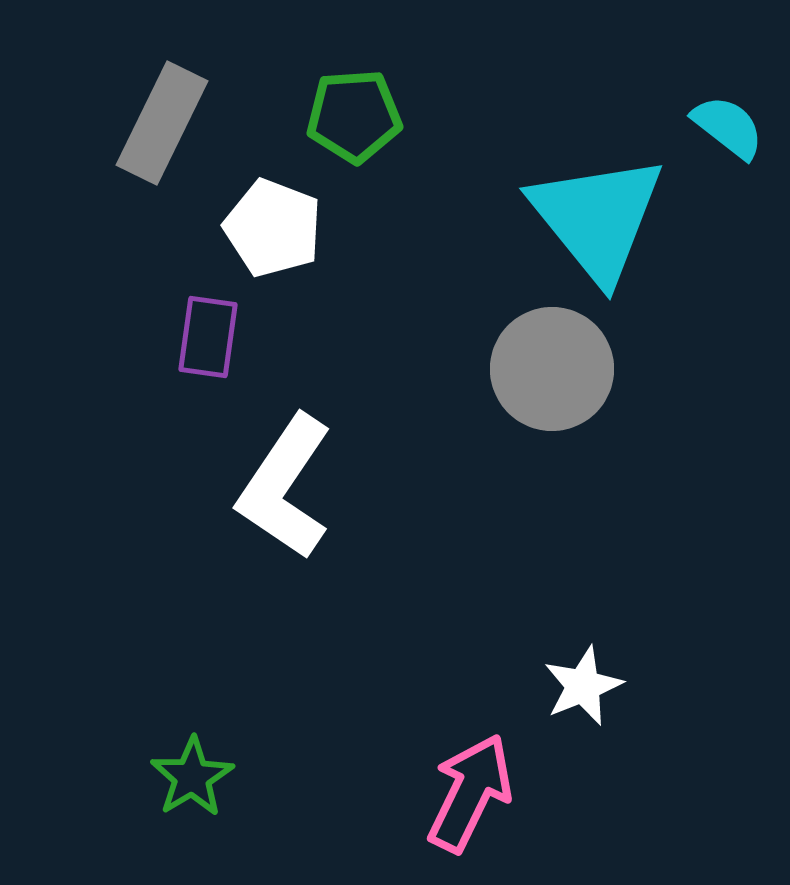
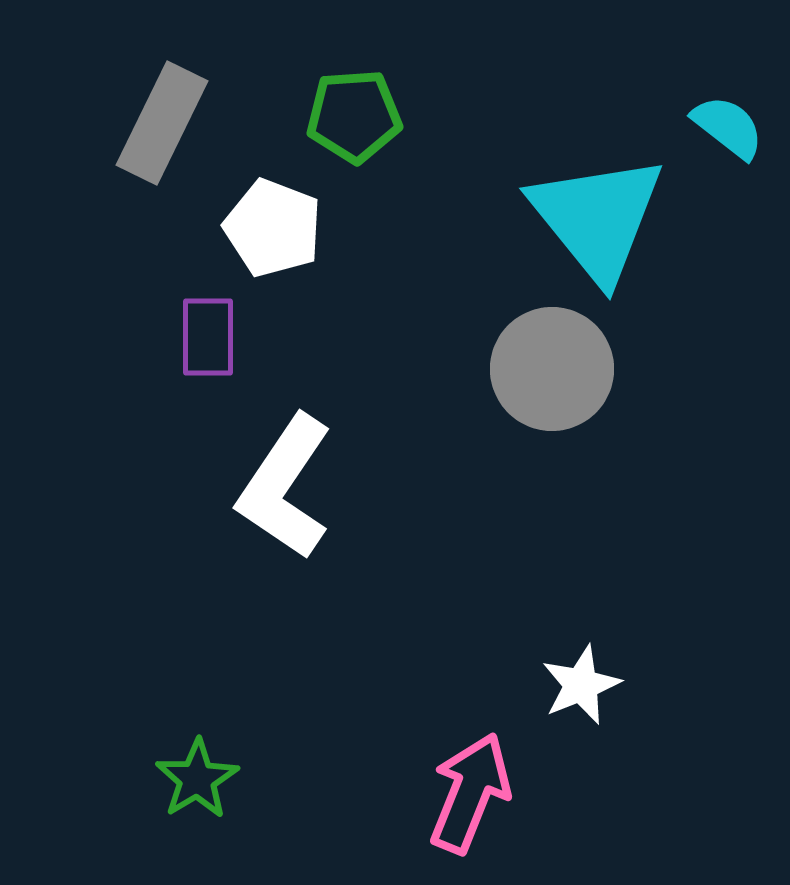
purple rectangle: rotated 8 degrees counterclockwise
white star: moved 2 px left, 1 px up
green star: moved 5 px right, 2 px down
pink arrow: rotated 4 degrees counterclockwise
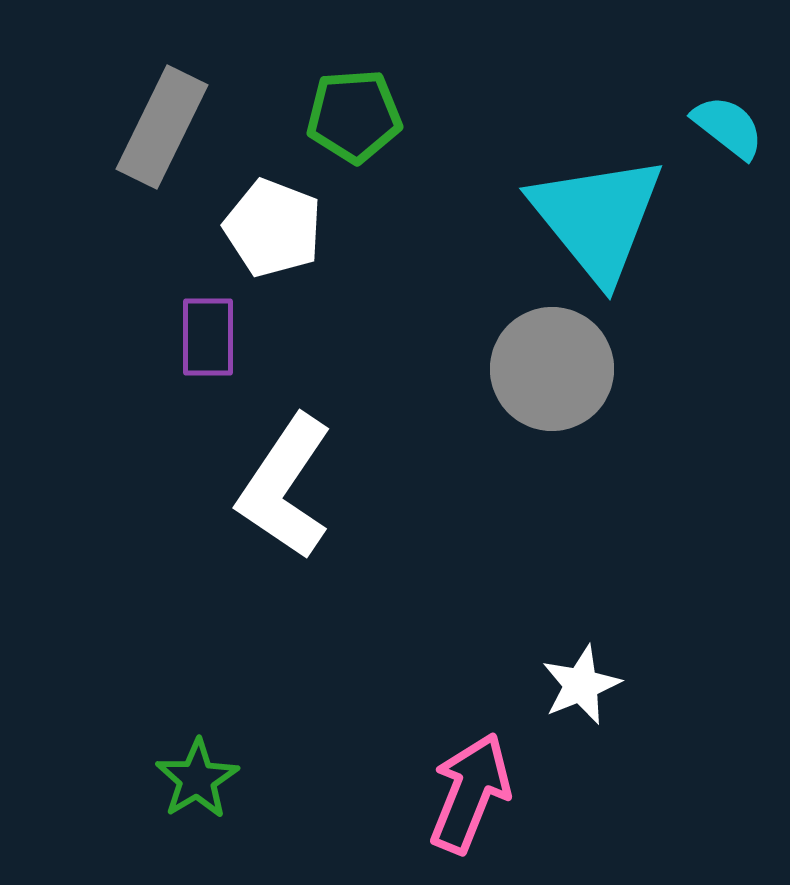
gray rectangle: moved 4 px down
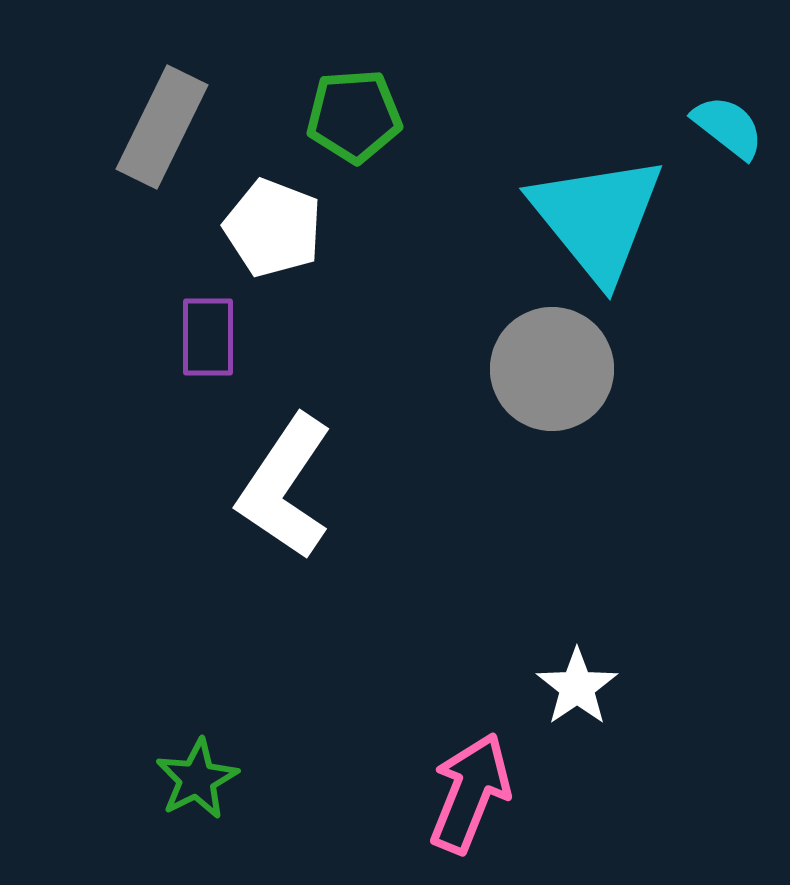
white star: moved 4 px left, 2 px down; rotated 12 degrees counterclockwise
green star: rotated 4 degrees clockwise
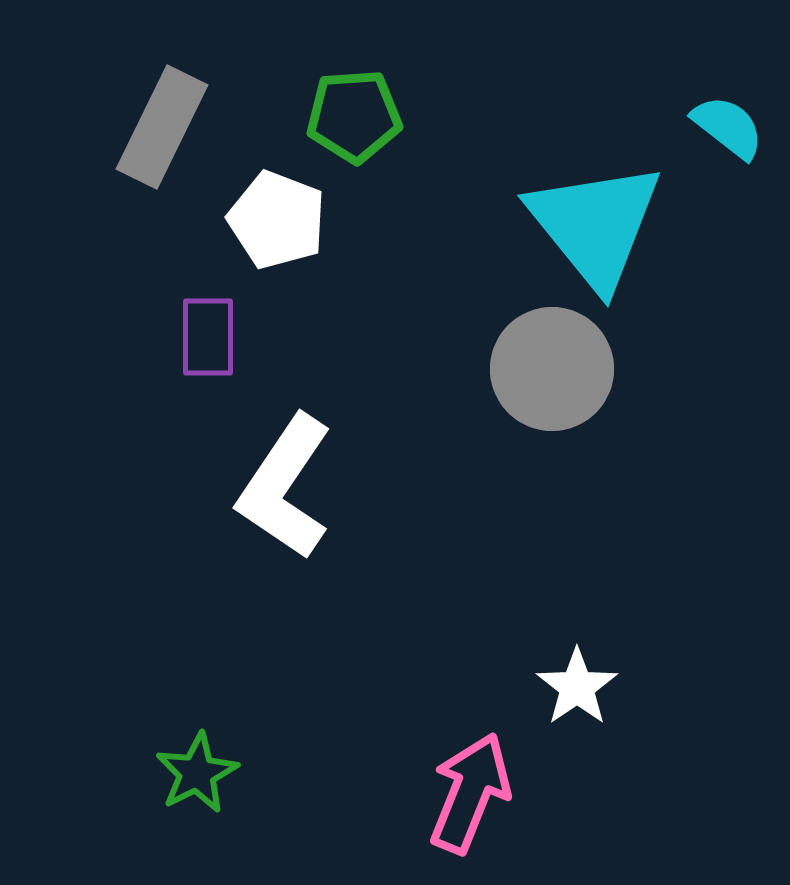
cyan triangle: moved 2 px left, 7 px down
white pentagon: moved 4 px right, 8 px up
green star: moved 6 px up
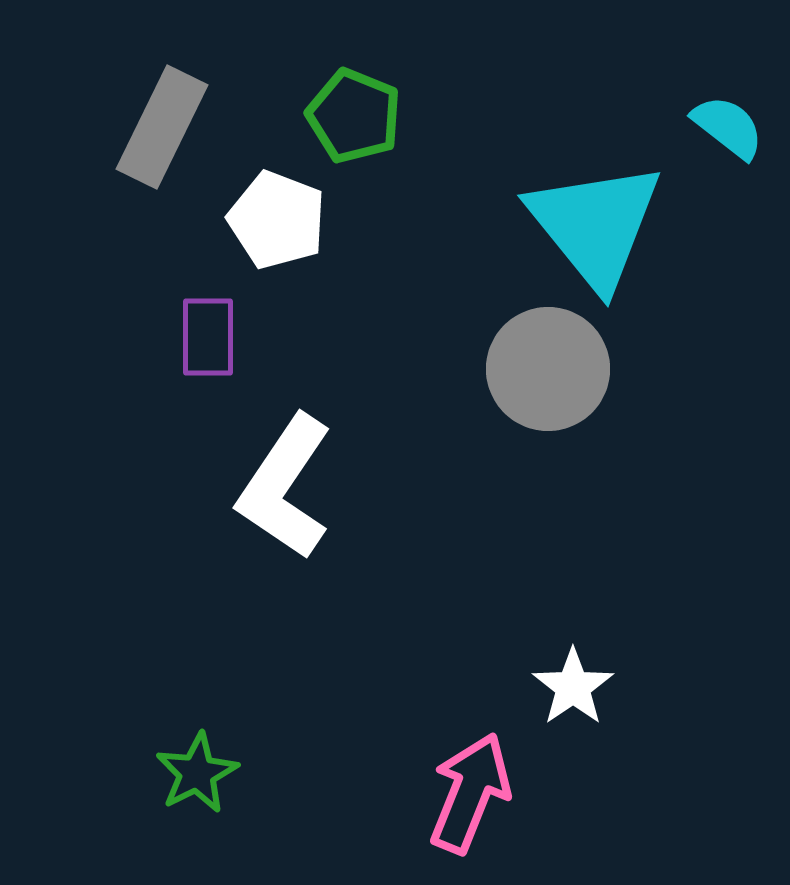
green pentagon: rotated 26 degrees clockwise
gray circle: moved 4 px left
white star: moved 4 px left
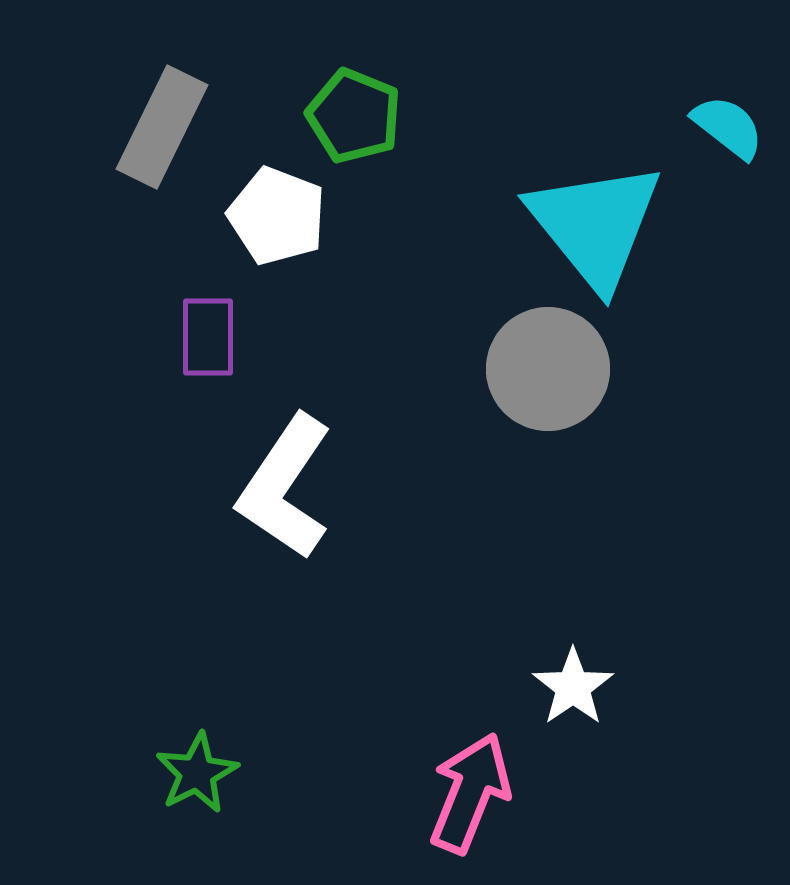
white pentagon: moved 4 px up
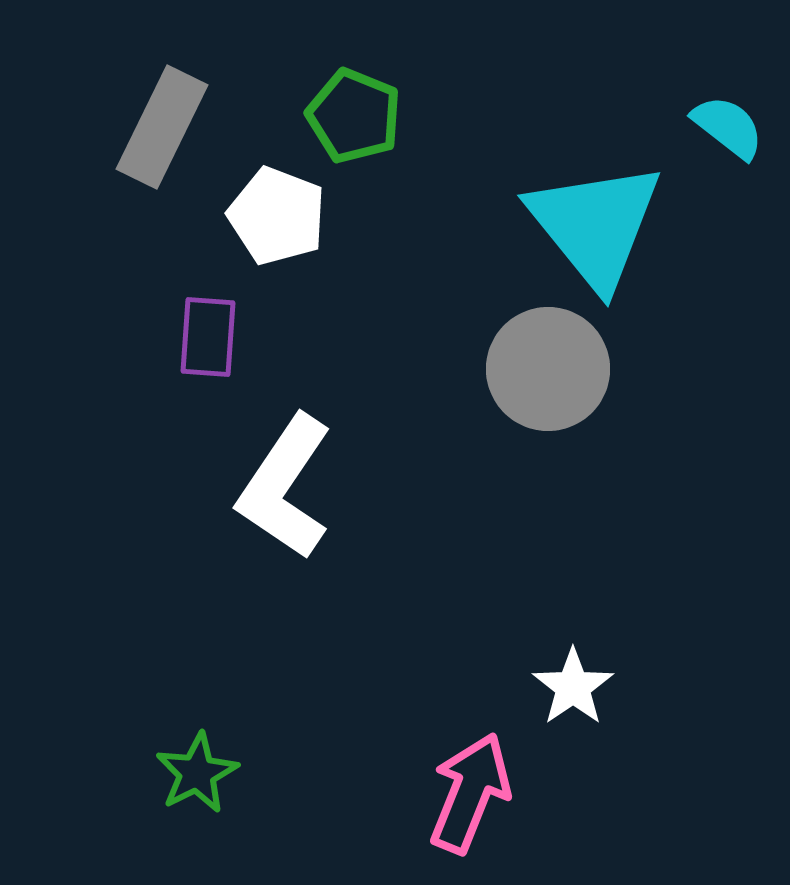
purple rectangle: rotated 4 degrees clockwise
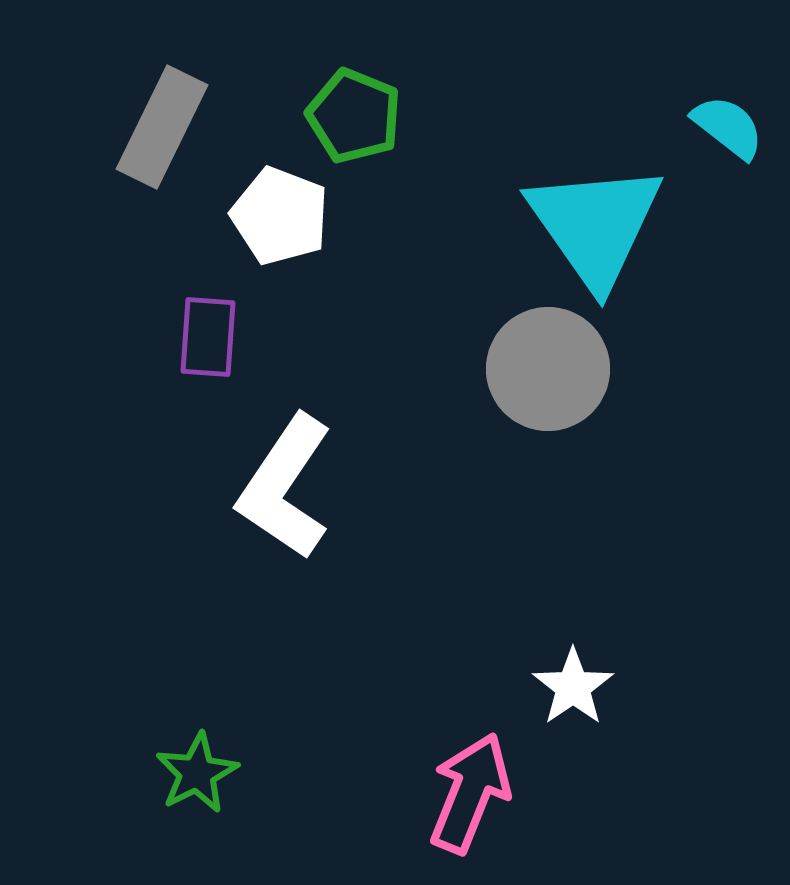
white pentagon: moved 3 px right
cyan triangle: rotated 4 degrees clockwise
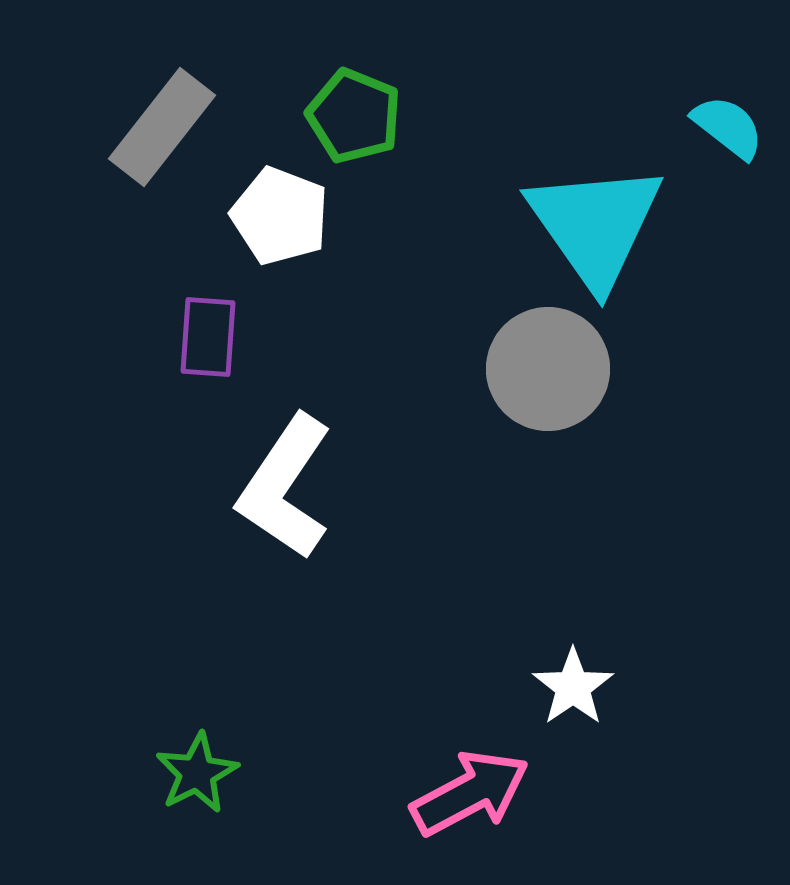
gray rectangle: rotated 12 degrees clockwise
pink arrow: rotated 40 degrees clockwise
